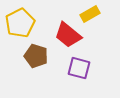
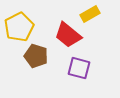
yellow pentagon: moved 1 px left, 4 px down
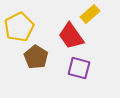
yellow rectangle: rotated 12 degrees counterclockwise
red trapezoid: moved 3 px right, 1 px down; rotated 16 degrees clockwise
brown pentagon: moved 1 px down; rotated 15 degrees clockwise
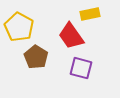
yellow rectangle: rotated 30 degrees clockwise
yellow pentagon: rotated 16 degrees counterclockwise
purple square: moved 2 px right
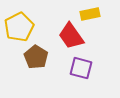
yellow pentagon: rotated 16 degrees clockwise
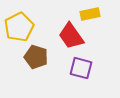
brown pentagon: rotated 15 degrees counterclockwise
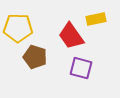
yellow rectangle: moved 6 px right, 5 px down
yellow pentagon: moved 1 px left, 1 px down; rotated 28 degrees clockwise
brown pentagon: moved 1 px left
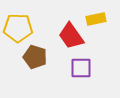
purple square: rotated 15 degrees counterclockwise
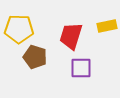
yellow rectangle: moved 11 px right, 7 px down
yellow pentagon: moved 1 px right, 1 px down
red trapezoid: rotated 52 degrees clockwise
